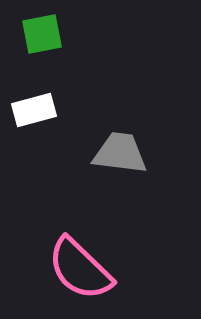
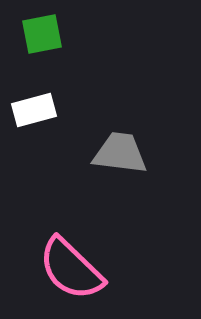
pink semicircle: moved 9 px left
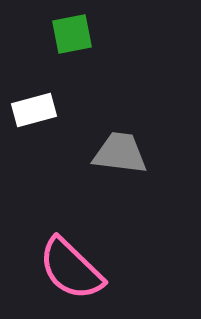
green square: moved 30 px right
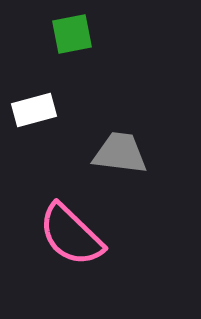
pink semicircle: moved 34 px up
